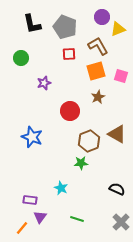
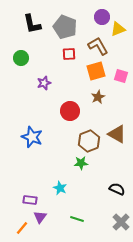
cyan star: moved 1 px left
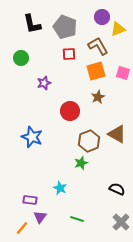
pink square: moved 2 px right, 3 px up
green star: rotated 16 degrees counterclockwise
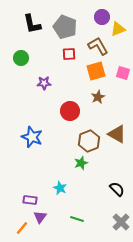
purple star: rotated 16 degrees clockwise
black semicircle: rotated 21 degrees clockwise
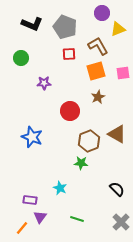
purple circle: moved 4 px up
black L-shape: rotated 55 degrees counterclockwise
pink square: rotated 24 degrees counterclockwise
green star: rotated 24 degrees clockwise
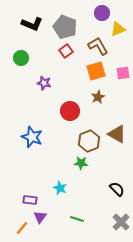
red square: moved 3 px left, 3 px up; rotated 32 degrees counterclockwise
purple star: rotated 16 degrees clockwise
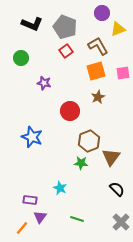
brown triangle: moved 6 px left, 23 px down; rotated 36 degrees clockwise
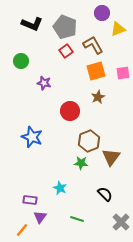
brown L-shape: moved 5 px left, 1 px up
green circle: moved 3 px down
black semicircle: moved 12 px left, 5 px down
orange line: moved 2 px down
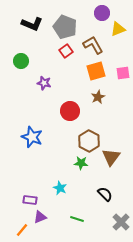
brown hexagon: rotated 10 degrees counterclockwise
purple triangle: rotated 32 degrees clockwise
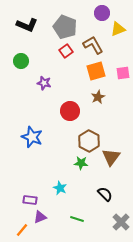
black L-shape: moved 5 px left, 1 px down
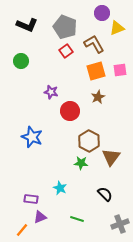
yellow triangle: moved 1 px left, 1 px up
brown L-shape: moved 1 px right, 1 px up
pink square: moved 3 px left, 3 px up
purple star: moved 7 px right, 9 px down
purple rectangle: moved 1 px right, 1 px up
gray cross: moved 1 px left, 2 px down; rotated 24 degrees clockwise
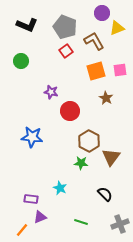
brown L-shape: moved 3 px up
brown star: moved 8 px right, 1 px down; rotated 16 degrees counterclockwise
blue star: rotated 15 degrees counterclockwise
green line: moved 4 px right, 3 px down
